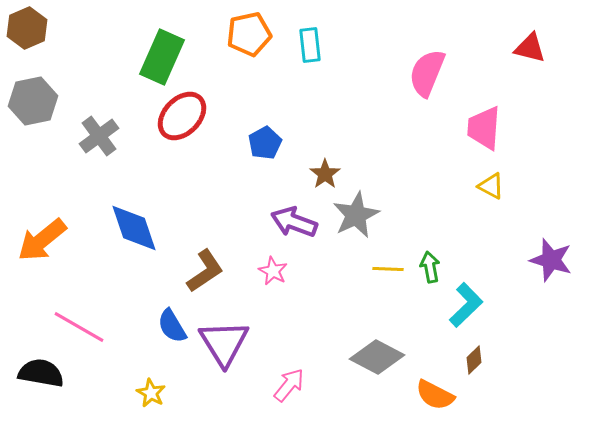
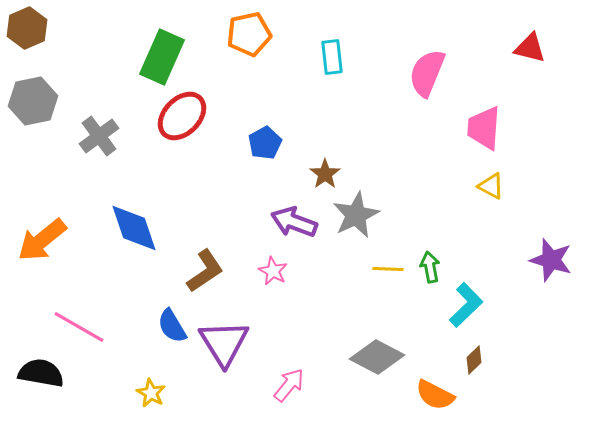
cyan rectangle: moved 22 px right, 12 px down
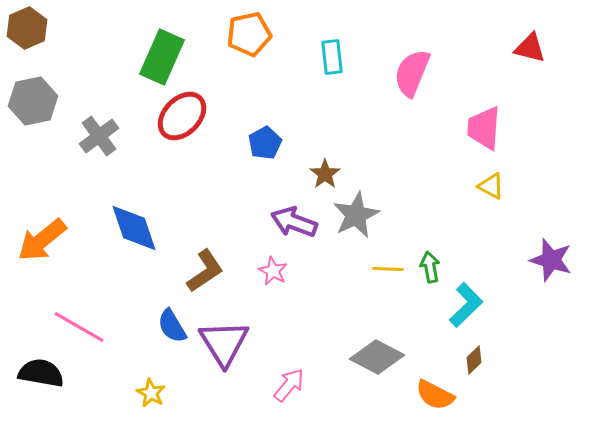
pink semicircle: moved 15 px left
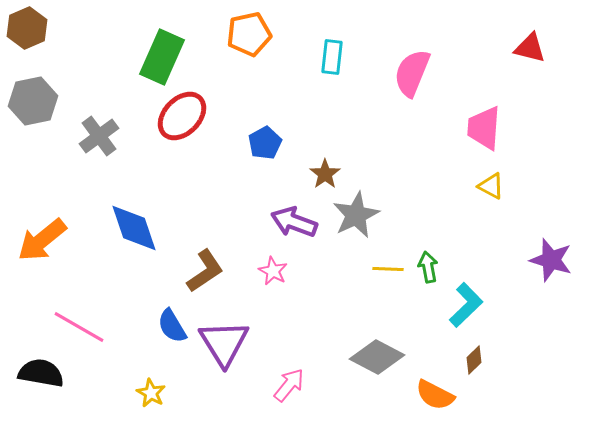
cyan rectangle: rotated 12 degrees clockwise
green arrow: moved 2 px left
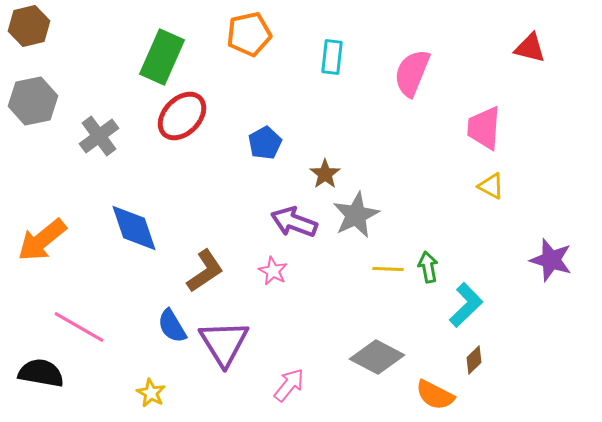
brown hexagon: moved 2 px right, 2 px up; rotated 9 degrees clockwise
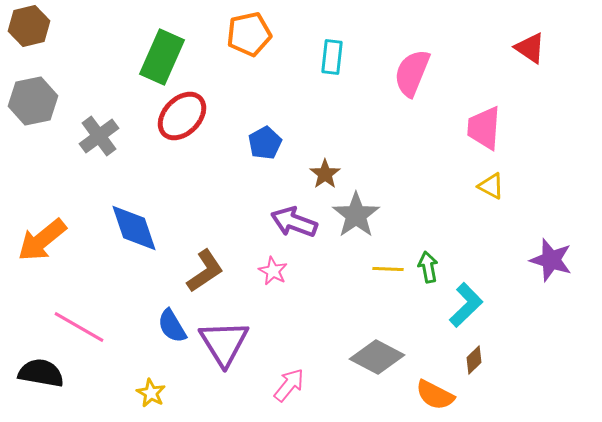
red triangle: rotated 20 degrees clockwise
gray star: rotated 9 degrees counterclockwise
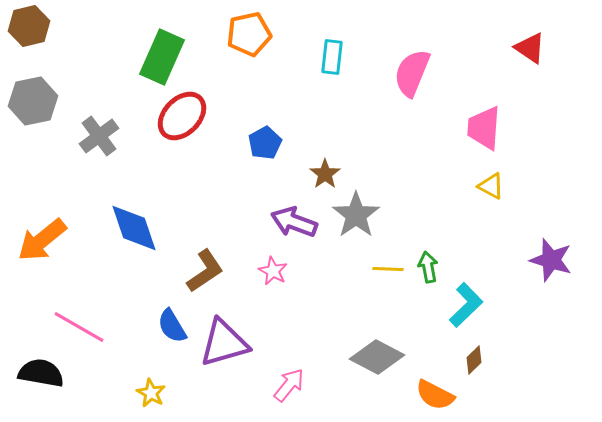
purple triangle: rotated 46 degrees clockwise
